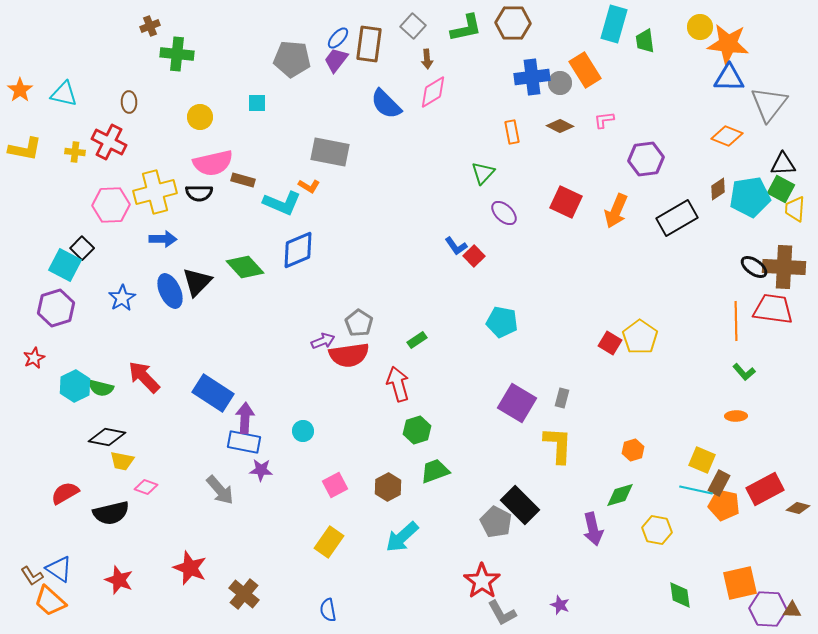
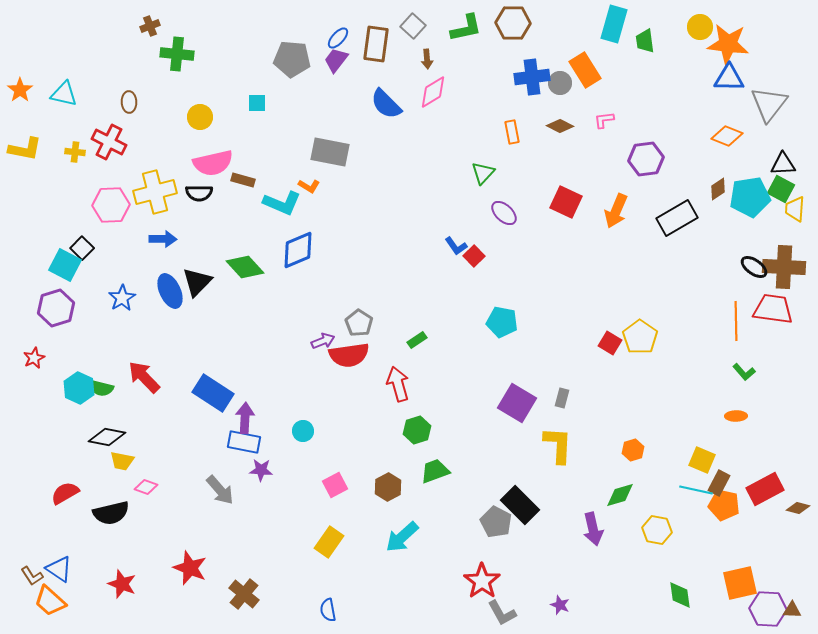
brown rectangle at (369, 44): moved 7 px right
cyan hexagon at (75, 386): moved 4 px right, 2 px down; rotated 8 degrees counterclockwise
red star at (119, 580): moved 3 px right, 4 px down
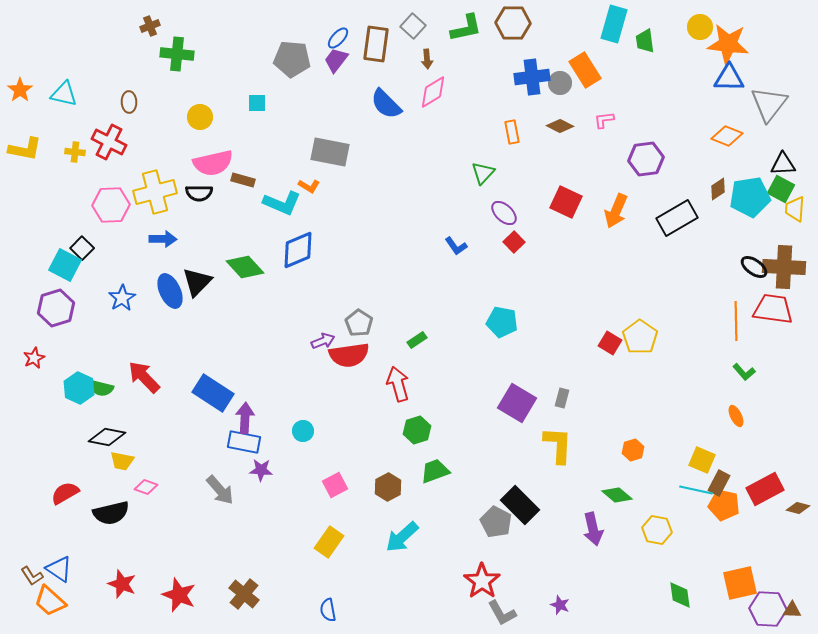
red square at (474, 256): moved 40 px right, 14 px up
orange ellipse at (736, 416): rotated 65 degrees clockwise
green diamond at (620, 495): moved 3 px left; rotated 56 degrees clockwise
red star at (190, 568): moved 11 px left, 27 px down
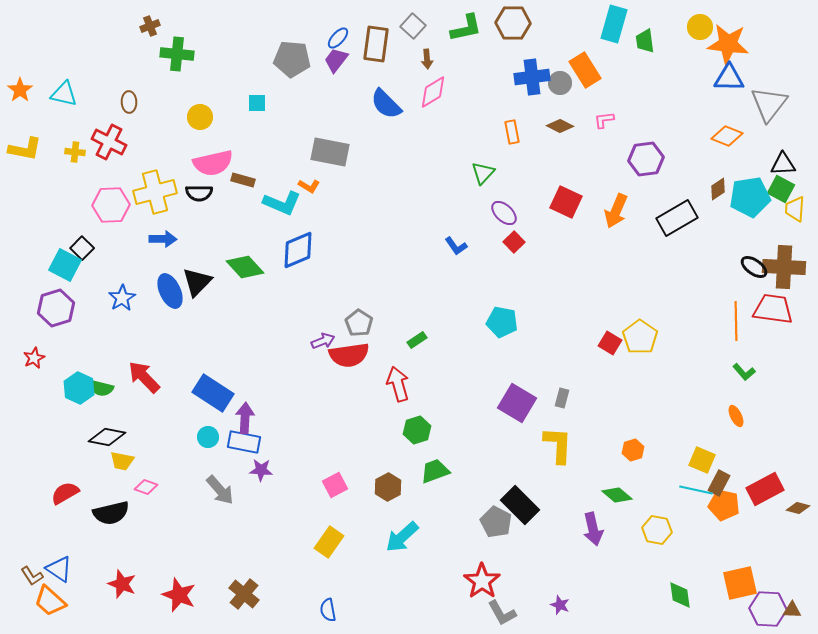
cyan circle at (303, 431): moved 95 px left, 6 px down
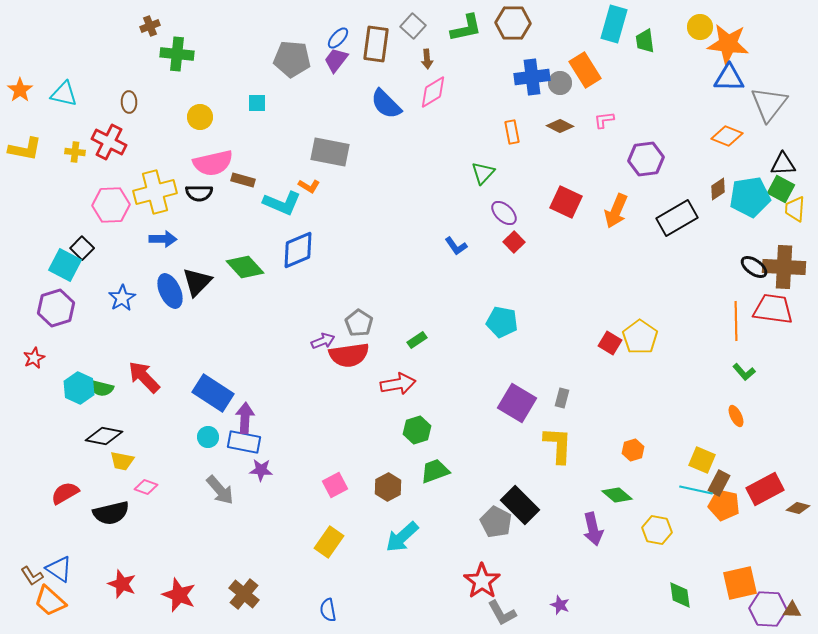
red arrow at (398, 384): rotated 96 degrees clockwise
black diamond at (107, 437): moved 3 px left, 1 px up
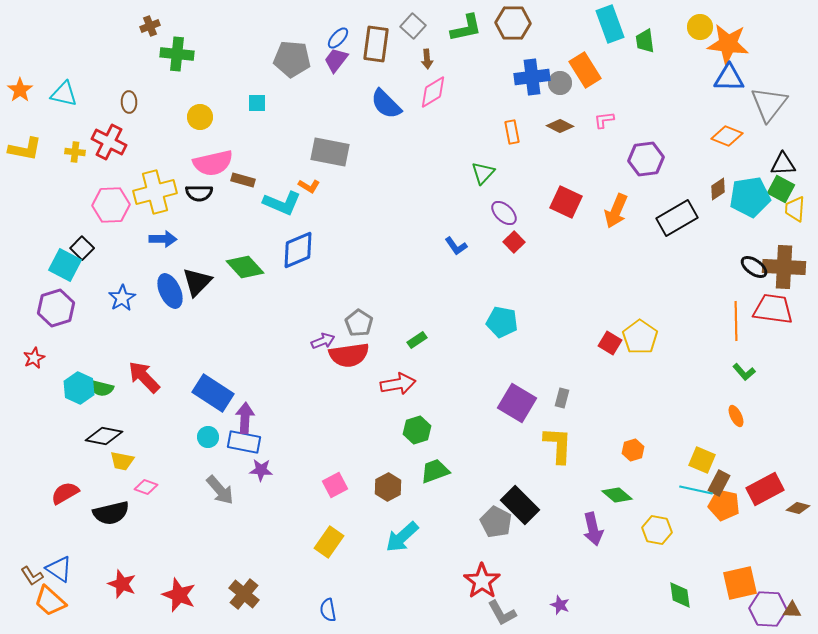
cyan rectangle at (614, 24): moved 4 px left; rotated 36 degrees counterclockwise
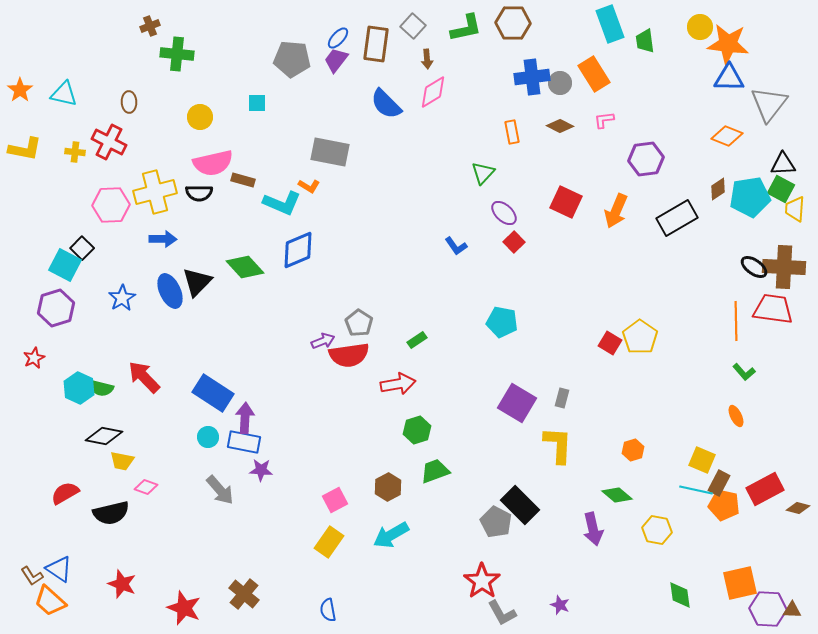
orange rectangle at (585, 70): moved 9 px right, 4 px down
pink square at (335, 485): moved 15 px down
cyan arrow at (402, 537): moved 11 px left, 2 px up; rotated 12 degrees clockwise
red star at (179, 595): moved 5 px right, 13 px down
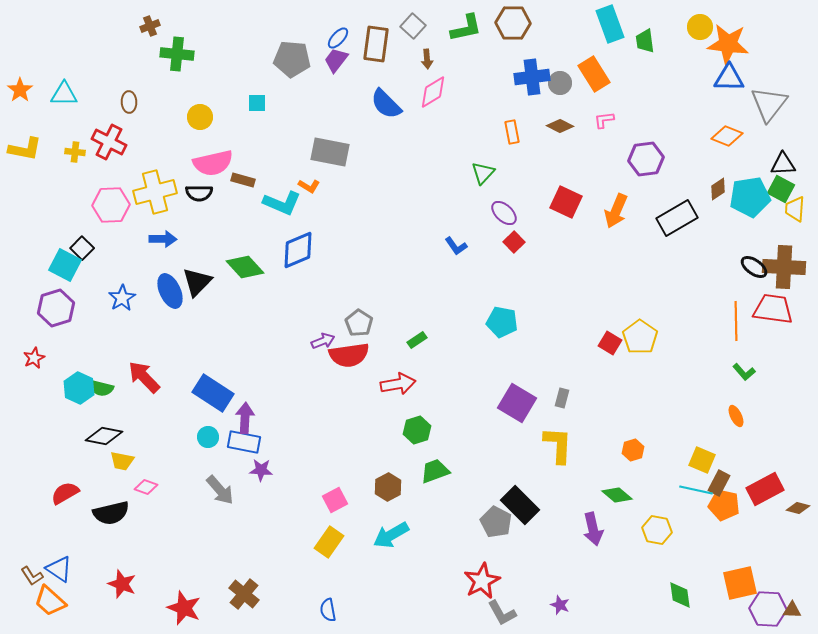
cyan triangle at (64, 94): rotated 12 degrees counterclockwise
red star at (482, 581): rotated 9 degrees clockwise
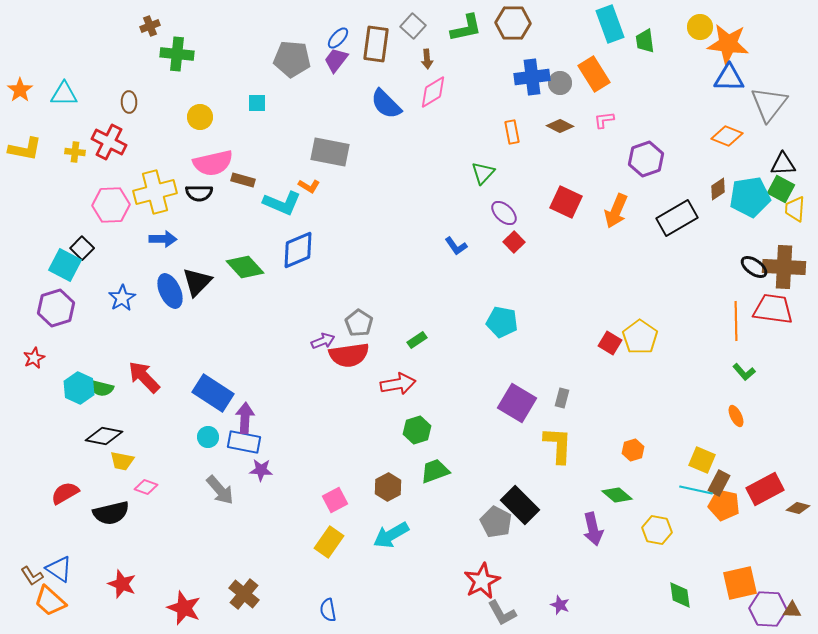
purple hexagon at (646, 159): rotated 12 degrees counterclockwise
